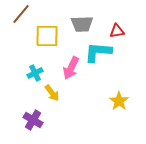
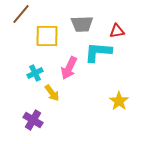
pink arrow: moved 2 px left
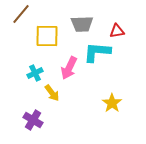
cyan L-shape: moved 1 px left
yellow star: moved 7 px left, 2 px down
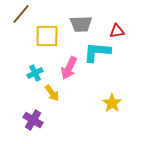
gray trapezoid: moved 1 px left
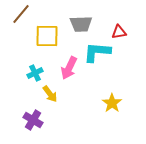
red triangle: moved 2 px right, 1 px down
yellow arrow: moved 2 px left, 1 px down
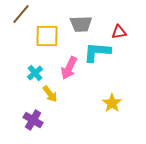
cyan cross: rotated 14 degrees counterclockwise
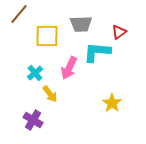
brown line: moved 2 px left
red triangle: rotated 28 degrees counterclockwise
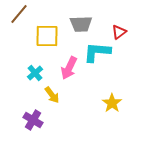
yellow arrow: moved 2 px right, 1 px down
